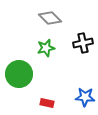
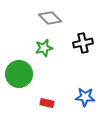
green star: moved 2 px left
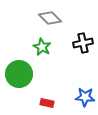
green star: moved 2 px left, 1 px up; rotated 30 degrees counterclockwise
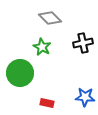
green circle: moved 1 px right, 1 px up
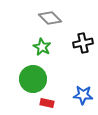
green circle: moved 13 px right, 6 px down
blue star: moved 2 px left, 2 px up
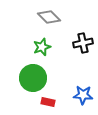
gray diamond: moved 1 px left, 1 px up
green star: rotated 24 degrees clockwise
green circle: moved 1 px up
red rectangle: moved 1 px right, 1 px up
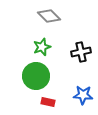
gray diamond: moved 1 px up
black cross: moved 2 px left, 9 px down
green circle: moved 3 px right, 2 px up
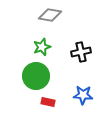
gray diamond: moved 1 px right, 1 px up; rotated 35 degrees counterclockwise
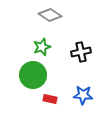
gray diamond: rotated 25 degrees clockwise
green circle: moved 3 px left, 1 px up
red rectangle: moved 2 px right, 3 px up
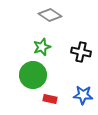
black cross: rotated 24 degrees clockwise
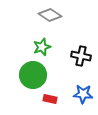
black cross: moved 4 px down
blue star: moved 1 px up
